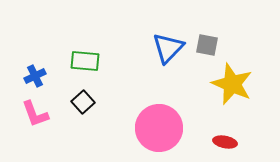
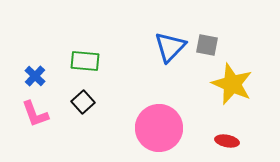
blue triangle: moved 2 px right, 1 px up
blue cross: rotated 20 degrees counterclockwise
red ellipse: moved 2 px right, 1 px up
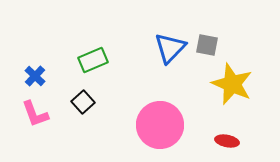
blue triangle: moved 1 px down
green rectangle: moved 8 px right, 1 px up; rotated 28 degrees counterclockwise
pink circle: moved 1 px right, 3 px up
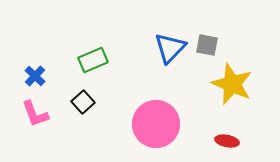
pink circle: moved 4 px left, 1 px up
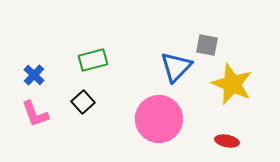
blue triangle: moved 6 px right, 19 px down
green rectangle: rotated 8 degrees clockwise
blue cross: moved 1 px left, 1 px up
pink circle: moved 3 px right, 5 px up
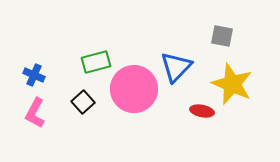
gray square: moved 15 px right, 9 px up
green rectangle: moved 3 px right, 2 px down
blue cross: rotated 20 degrees counterclockwise
pink L-shape: moved 1 px up; rotated 48 degrees clockwise
pink circle: moved 25 px left, 30 px up
red ellipse: moved 25 px left, 30 px up
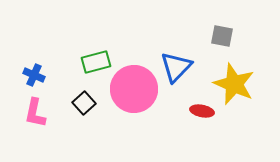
yellow star: moved 2 px right
black square: moved 1 px right, 1 px down
pink L-shape: rotated 16 degrees counterclockwise
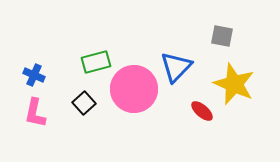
red ellipse: rotated 30 degrees clockwise
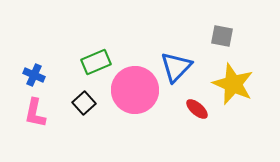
green rectangle: rotated 8 degrees counterclockwise
yellow star: moved 1 px left
pink circle: moved 1 px right, 1 px down
red ellipse: moved 5 px left, 2 px up
